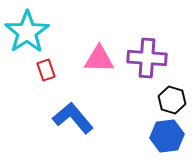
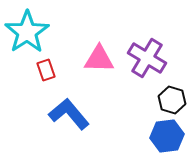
purple cross: rotated 27 degrees clockwise
blue L-shape: moved 4 px left, 4 px up
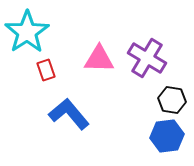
black hexagon: rotated 8 degrees counterclockwise
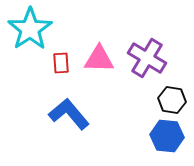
cyan star: moved 3 px right, 3 px up
red rectangle: moved 15 px right, 7 px up; rotated 15 degrees clockwise
blue hexagon: rotated 12 degrees clockwise
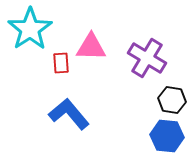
pink triangle: moved 8 px left, 12 px up
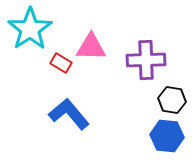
purple cross: moved 1 px left, 2 px down; rotated 33 degrees counterclockwise
red rectangle: rotated 55 degrees counterclockwise
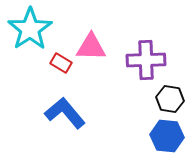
black hexagon: moved 2 px left, 1 px up
blue L-shape: moved 4 px left, 1 px up
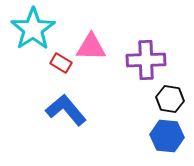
cyan star: moved 3 px right
blue L-shape: moved 1 px right, 3 px up
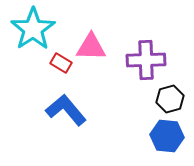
black hexagon: rotated 24 degrees counterclockwise
